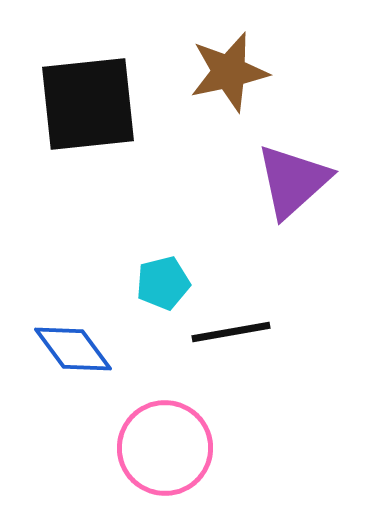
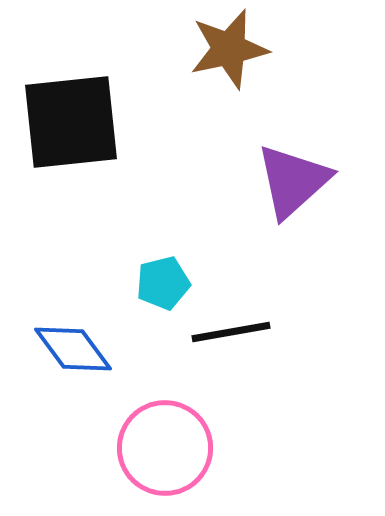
brown star: moved 23 px up
black square: moved 17 px left, 18 px down
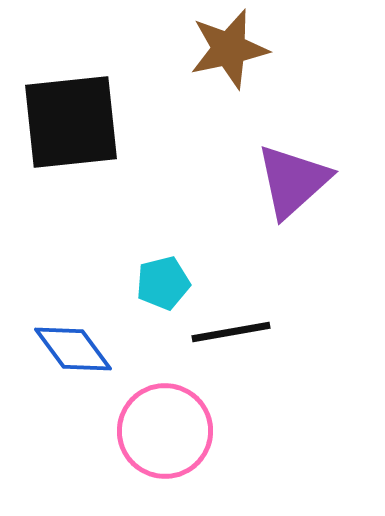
pink circle: moved 17 px up
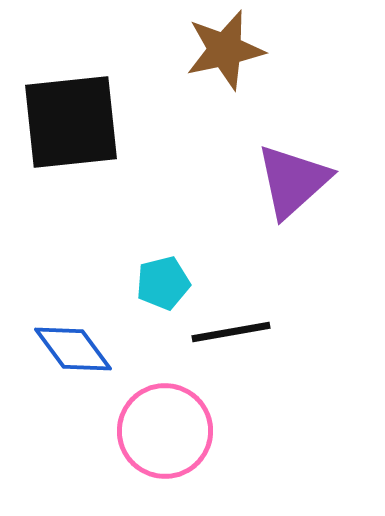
brown star: moved 4 px left, 1 px down
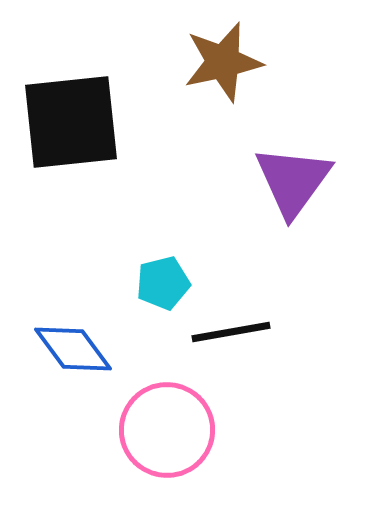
brown star: moved 2 px left, 12 px down
purple triangle: rotated 12 degrees counterclockwise
pink circle: moved 2 px right, 1 px up
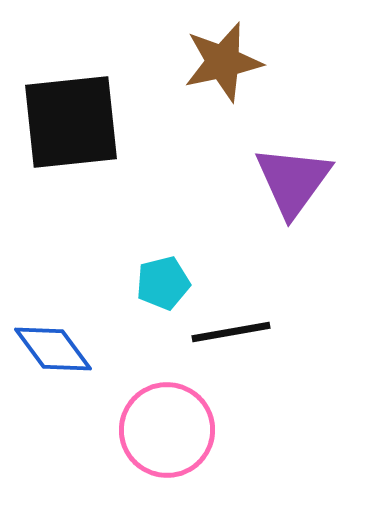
blue diamond: moved 20 px left
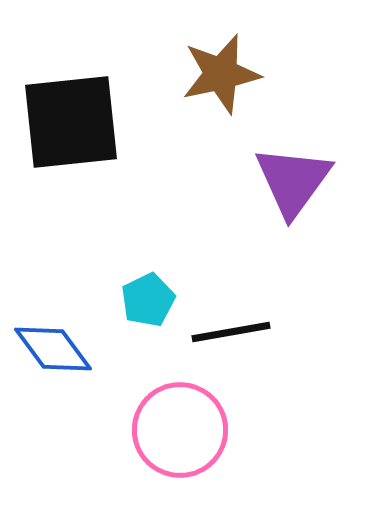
brown star: moved 2 px left, 12 px down
cyan pentagon: moved 15 px left, 17 px down; rotated 12 degrees counterclockwise
pink circle: moved 13 px right
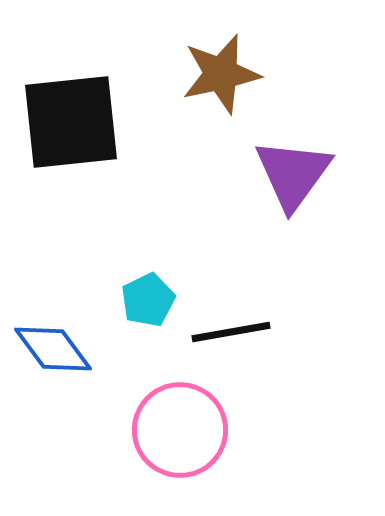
purple triangle: moved 7 px up
